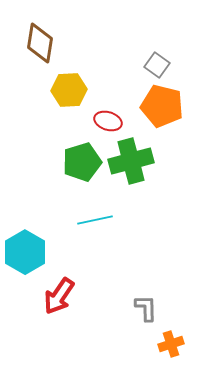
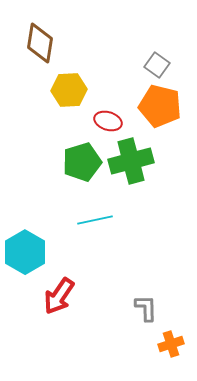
orange pentagon: moved 2 px left
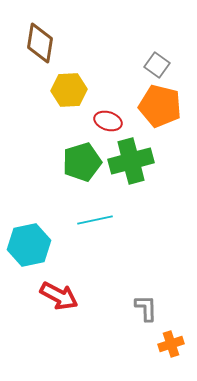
cyan hexagon: moved 4 px right, 7 px up; rotated 18 degrees clockwise
red arrow: rotated 96 degrees counterclockwise
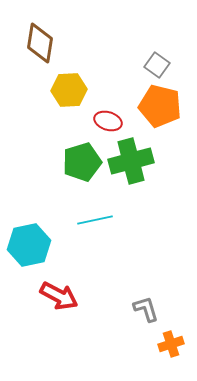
gray L-shape: moved 1 px down; rotated 16 degrees counterclockwise
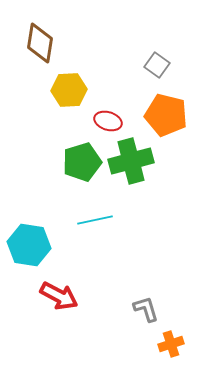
orange pentagon: moved 6 px right, 9 px down
cyan hexagon: rotated 21 degrees clockwise
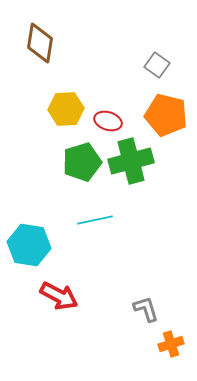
yellow hexagon: moved 3 px left, 19 px down
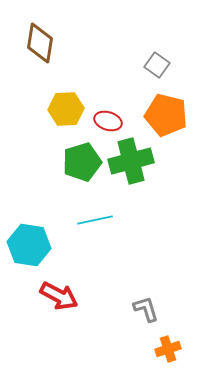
orange cross: moved 3 px left, 5 px down
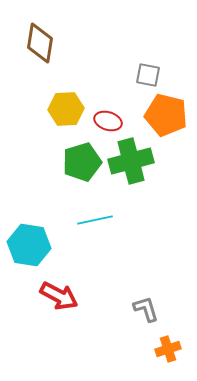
gray square: moved 9 px left, 10 px down; rotated 25 degrees counterclockwise
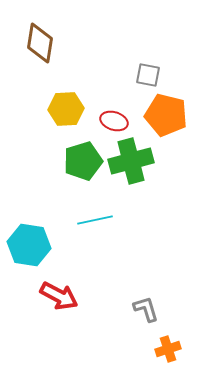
red ellipse: moved 6 px right
green pentagon: moved 1 px right, 1 px up
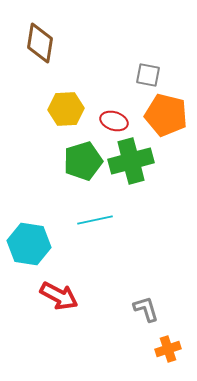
cyan hexagon: moved 1 px up
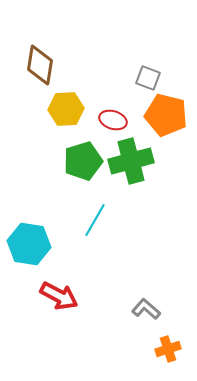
brown diamond: moved 22 px down
gray square: moved 3 px down; rotated 10 degrees clockwise
red ellipse: moved 1 px left, 1 px up
cyan line: rotated 48 degrees counterclockwise
gray L-shape: rotated 32 degrees counterclockwise
